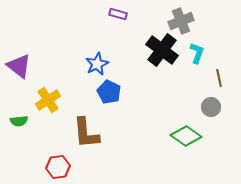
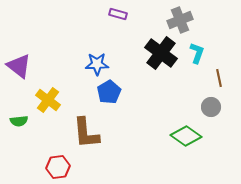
gray cross: moved 1 px left, 1 px up
black cross: moved 1 px left, 3 px down
blue star: rotated 25 degrees clockwise
blue pentagon: rotated 15 degrees clockwise
yellow cross: rotated 20 degrees counterclockwise
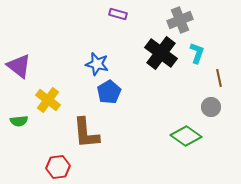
blue star: rotated 15 degrees clockwise
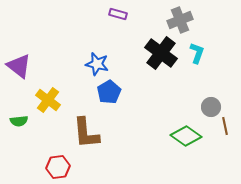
brown line: moved 6 px right, 48 px down
